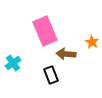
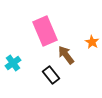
brown arrow: moved 1 px down; rotated 48 degrees clockwise
black rectangle: rotated 18 degrees counterclockwise
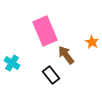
cyan cross: moved 1 px left; rotated 21 degrees counterclockwise
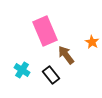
cyan cross: moved 10 px right, 7 px down
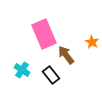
pink rectangle: moved 1 px left, 3 px down
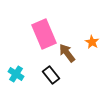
brown arrow: moved 1 px right, 2 px up
cyan cross: moved 6 px left, 4 px down
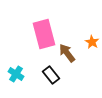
pink rectangle: rotated 8 degrees clockwise
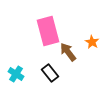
pink rectangle: moved 4 px right, 3 px up
brown arrow: moved 1 px right, 1 px up
black rectangle: moved 1 px left, 2 px up
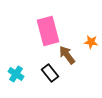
orange star: moved 1 px left; rotated 24 degrees counterclockwise
brown arrow: moved 1 px left, 3 px down
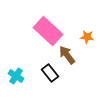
pink rectangle: rotated 32 degrees counterclockwise
orange star: moved 4 px left, 5 px up
cyan cross: moved 2 px down
